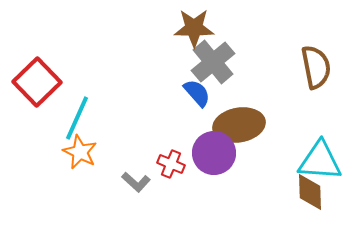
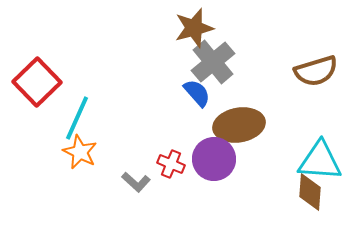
brown star: rotated 15 degrees counterclockwise
brown semicircle: moved 4 px down; rotated 84 degrees clockwise
purple circle: moved 6 px down
brown diamond: rotated 6 degrees clockwise
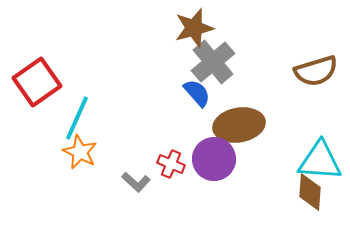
red square: rotated 9 degrees clockwise
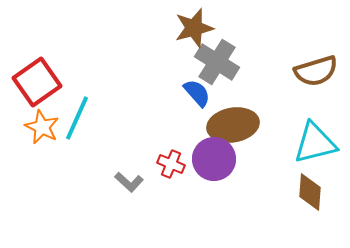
gray cross: moved 4 px right; rotated 18 degrees counterclockwise
brown ellipse: moved 6 px left
orange star: moved 38 px left, 25 px up
cyan triangle: moved 5 px left, 18 px up; rotated 18 degrees counterclockwise
gray L-shape: moved 7 px left
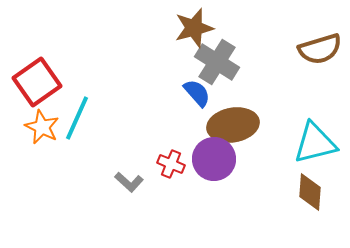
brown semicircle: moved 4 px right, 22 px up
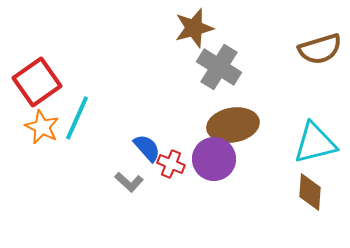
gray cross: moved 2 px right, 5 px down
blue semicircle: moved 50 px left, 55 px down
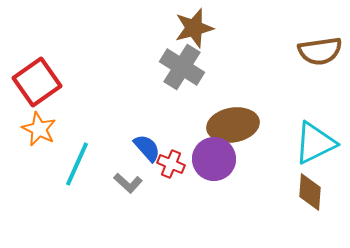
brown semicircle: moved 2 px down; rotated 9 degrees clockwise
gray cross: moved 37 px left
cyan line: moved 46 px down
orange star: moved 3 px left, 2 px down
cyan triangle: rotated 12 degrees counterclockwise
gray L-shape: moved 1 px left, 1 px down
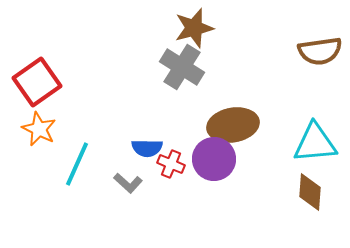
cyan triangle: rotated 21 degrees clockwise
blue semicircle: rotated 132 degrees clockwise
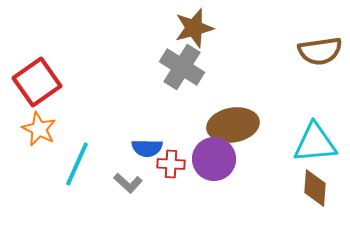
red cross: rotated 20 degrees counterclockwise
brown diamond: moved 5 px right, 4 px up
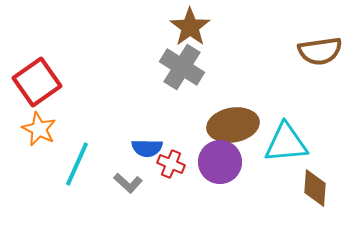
brown star: moved 4 px left, 1 px up; rotated 21 degrees counterclockwise
cyan triangle: moved 29 px left
purple circle: moved 6 px right, 3 px down
red cross: rotated 20 degrees clockwise
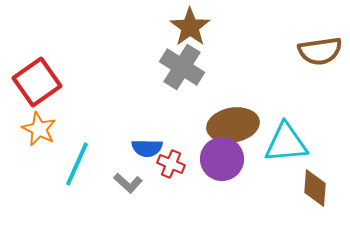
purple circle: moved 2 px right, 3 px up
